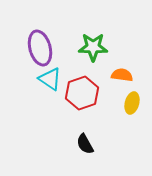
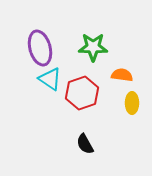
yellow ellipse: rotated 15 degrees counterclockwise
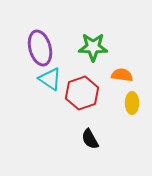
black semicircle: moved 5 px right, 5 px up
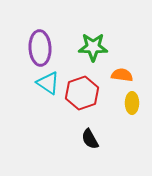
purple ellipse: rotated 12 degrees clockwise
cyan triangle: moved 2 px left, 4 px down
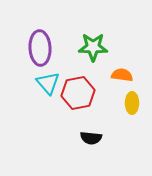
cyan triangle: rotated 15 degrees clockwise
red hexagon: moved 4 px left; rotated 8 degrees clockwise
black semicircle: moved 1 px right, 1 px up; rotated 55 degrees counterclockwise
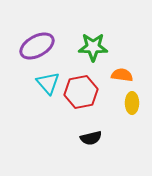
purple ellipse: moved 3 px left, 2 px up; rotated 64 degrees clockwise
red hexagon: moved 3 px right, 1 px up
black semicircle: rotated 20 degrees counterclockwise
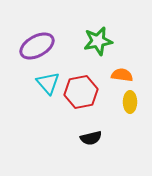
green star: moved 5 px right, 6 px up; rotated 12 degrees counterclockwise
yellow ellipse: moved 2 px left, 1 px up
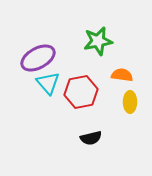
purple ellipse: moved 1 px right, 12 px down
